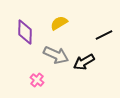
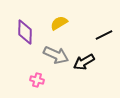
pink cross: rotated 24 degrees counterclockwise
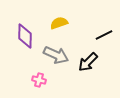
yellow semicircle: rotated 12 degrees clockwise
purple diamond: moved 4 px down
black arrow: moved 4 px right; rotated 15 degrees counterclockwise
pink cross: moved 2 px right
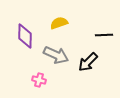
black line: rotated 24 degrees clockwise
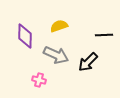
yellow semicircle: moved 3 px down
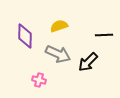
gray arrow: moved 2 px right, 1 px up
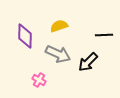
pink cross: rotated 16 degrees clockwise
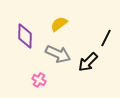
yellow semicircle: moved 2 px up; rotated 18 degrees counterclockwise
black line: moved 2 px right, 3 px down; rotated 60 degrees counterclockwise
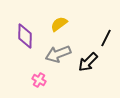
gray arrow: rotated 135 degrees clockwise
